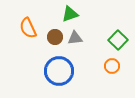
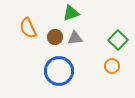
green triangle: moved 1 px right, 1 px up
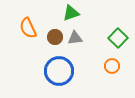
green square: moved 2 px up
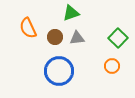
gray triangle: moved 2 px right
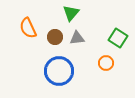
green triangle: rotated 30 degrees counterclockwise
green square: rotated 12 degrees counterclockwise
orange circle: moved 6 px left, 3 px up
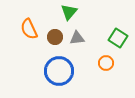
green triangle: moved 2 px left, 1 px up
orange semicircle: moved 1 px right, 1 px down
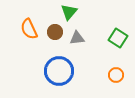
brown circle: moved 5 px up
orange circle: moved 10 px right, 12 px down
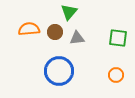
orange semicircle: rotated 110 degrees clockwise
green square: rotated 24 degrees counterclockwise
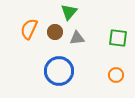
orange semicircle: rotated 60 degrees counterclockwise
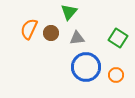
brown circle: moved 4 px left, 1 px down
green square: rotated 24 degrees clockwise
blue circle: moved 27 px right, 4 px up
